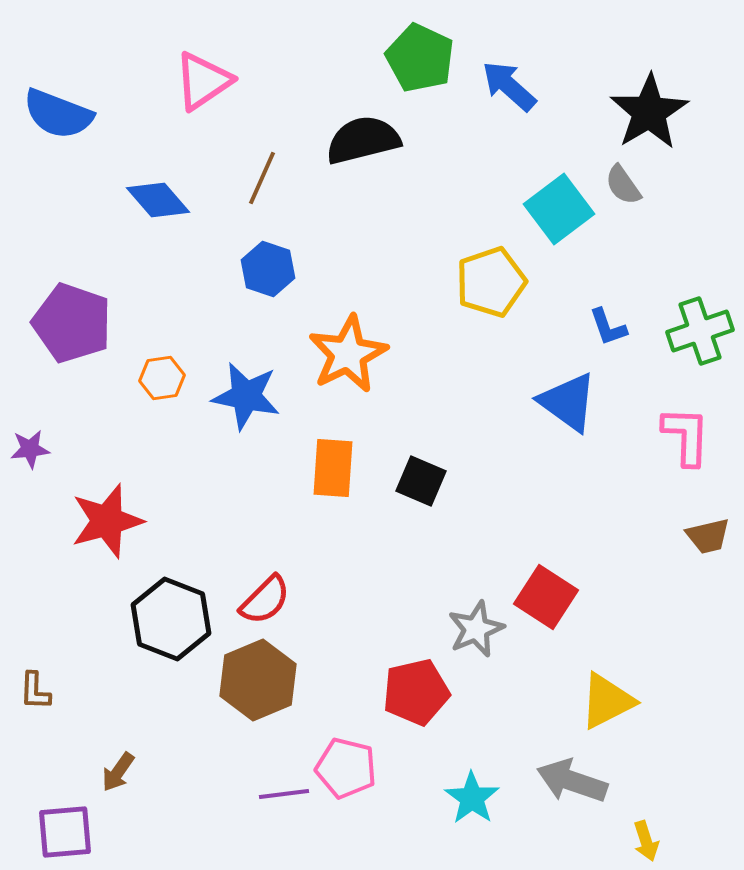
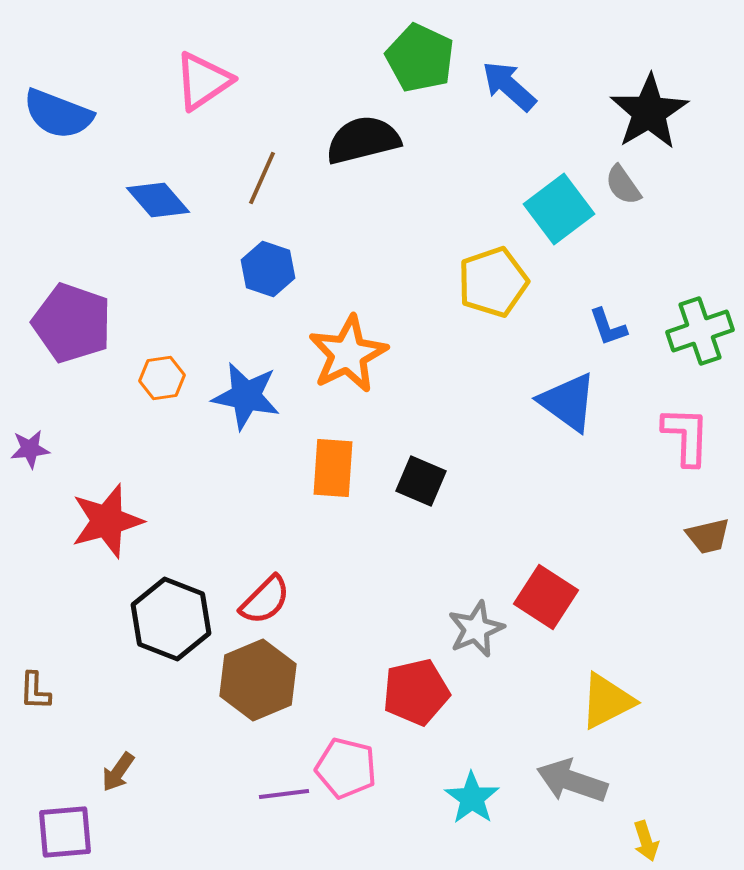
yellow pentagon: moved 2 px right
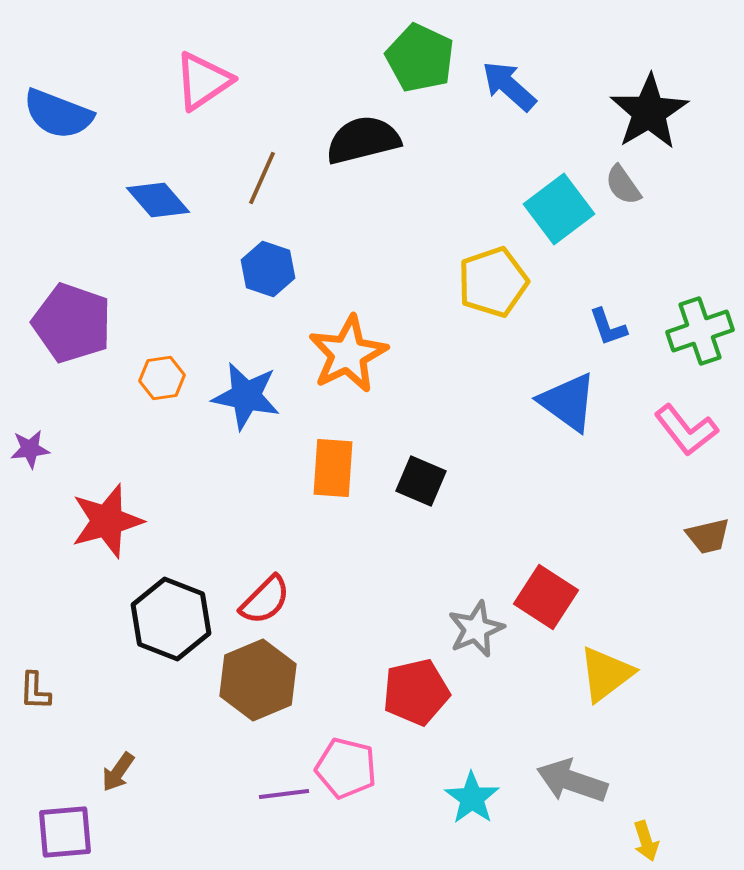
pink L-shape: moved 6 px up; rotated 140 degrees clockwise
yellow triangle: moved 1 px left, 27 px up; rotated 10 degrees counterclockwise
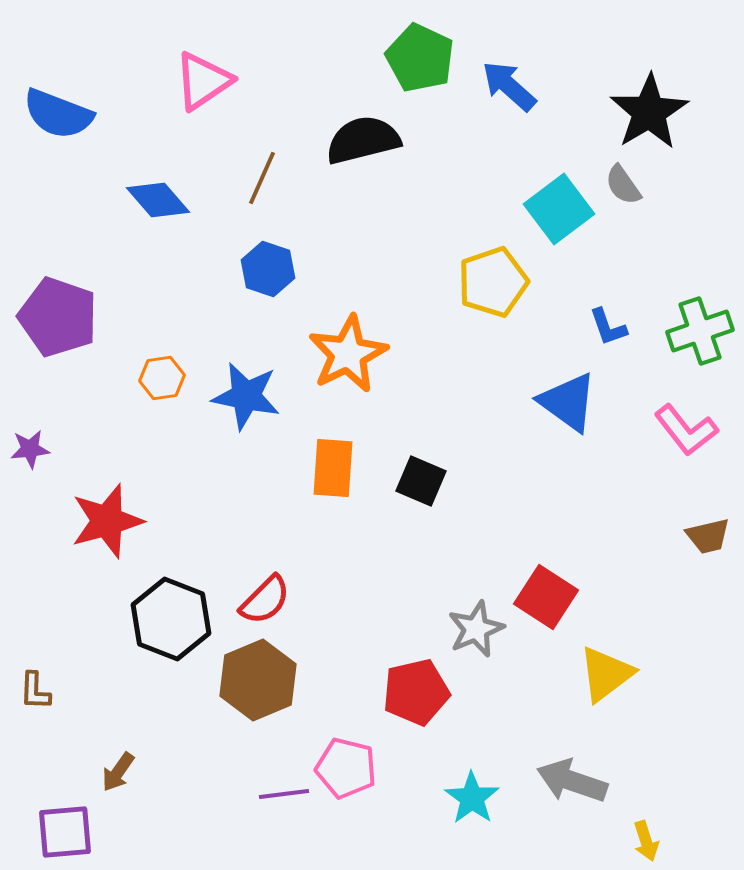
purple pentagon: moved 14 px left, 6 px up
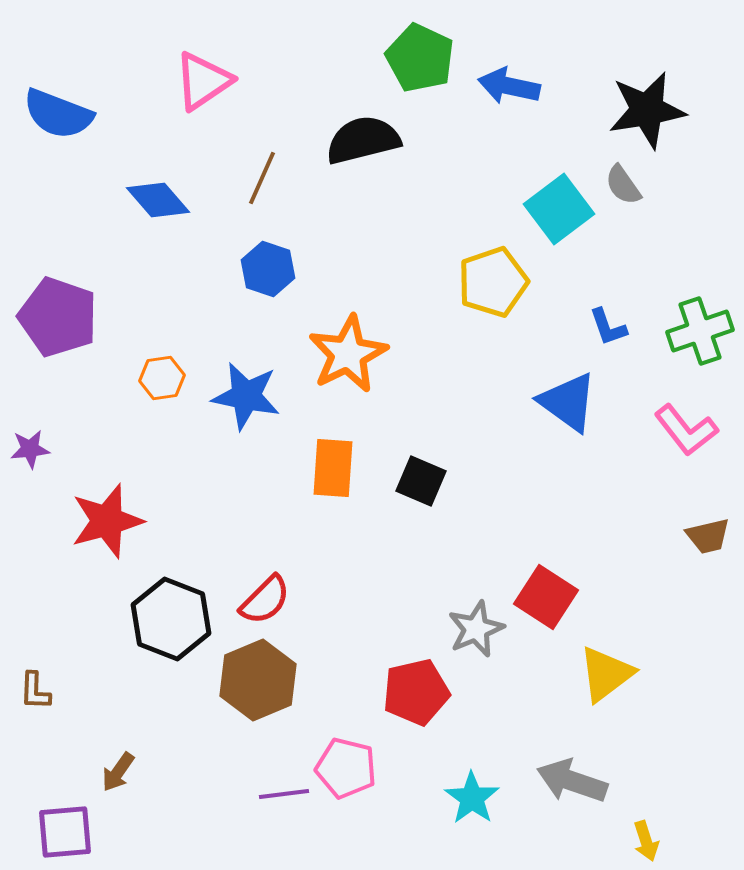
blue arrow: rotated 30 degrees counterclockwise
black star: moved 2 px left, 2 px up; rotated 22 degrees clockwise
